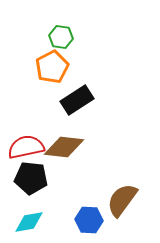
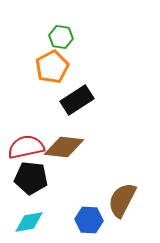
brown semicircle: rotated 9 degrees counterclockwise
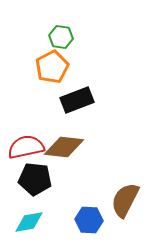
black rectangle: rotated 12 degrees clockwise
black pentagon: moved 4 px right, 1 px down
brown semicircle: moved 3 px right
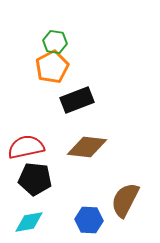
green hexagon: moved 6 px left, 5 px down
brown diamond: moved 23 px right
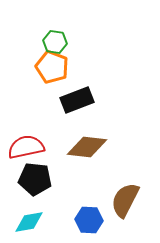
orange pentagon: rotated 24 degrees counterclockwise
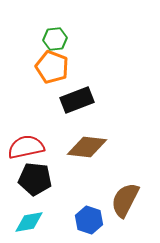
green hexagon: moved 3 px up; rotated 15 degrees counterclockwise
blue hexagon: rotated 16 degrees clockwise
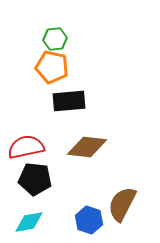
orange pentagon: rotated 8 degrees counterclockwise
black rectangle: moved 8 px left, 1 px down; rotated 16 degrees clockwise
brown semicircle: moved 3 px left, 4 px down
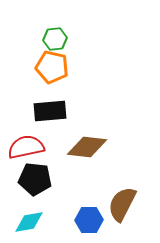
black rectangle: moved 19 px left, 10 px down
blue hexagon: rotated 20 degrees counterclockwise
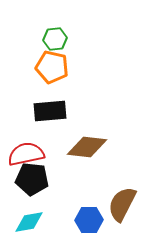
red semicircle: moved 7 px down
black pentagon: moved 3 px left
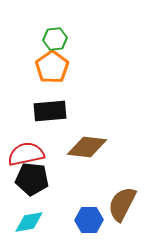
orange pentagon: rotated 24 degrees clockwise
